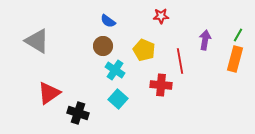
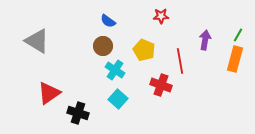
red cross: rotated 15 degrees clockwise
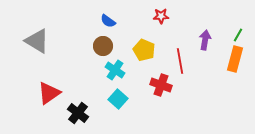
black cross: rotated 20 degrees clockwise
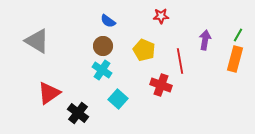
cyan cross: moved 13 px left
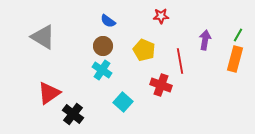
gray triangle: moved 6 px right, 4 px up
cyan square: moved 5 px right, 3 px down
black cross: moved 5 px left, 1 px down
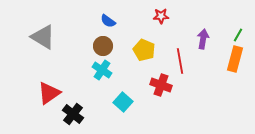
purple arrow: moved 2 px left, 1 px up
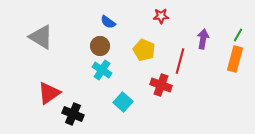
blue semicircle: moved 1 px down
gray triangle: moved 2 px left
brown circle: moved 3 px left
red line: rotated 25 degrees clockwise
black cross: rotated 15 degrees counterclockwise
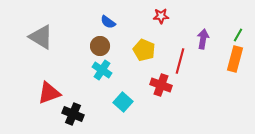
red triangle: rotated 15 degrees clockwise
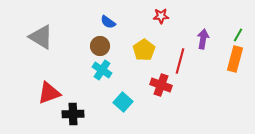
yellow pentagon: rotated 15 degrees clockwise
black cross: rotated 25 degrees counterclockwise
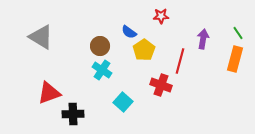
blue semicircle: moved 21 px right, 10 px down
green line: moved 2 px up; rotated 64 degrees counterclockwise
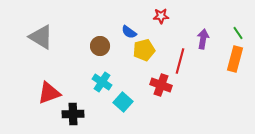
yellow pentagon: rotated 20 degrees clockwise
cyan cross: moved 12 px down
